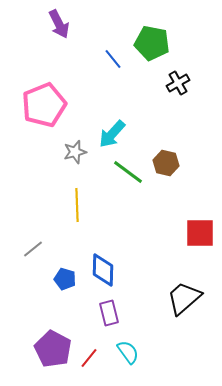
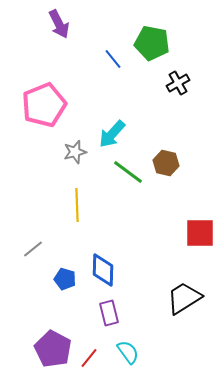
black trapezoid: rotated 9 degrees clockwise
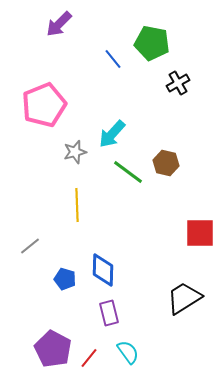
purple arrow: rotated 72 degrees clockwise
gray line: moved 3 px left, 3 px up
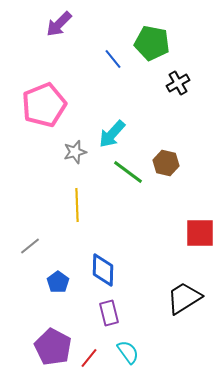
blue pentagon: moved 7 px left, 3 px down; rotated 20 degrees clockwise
purple pentagon: moved 2 px up
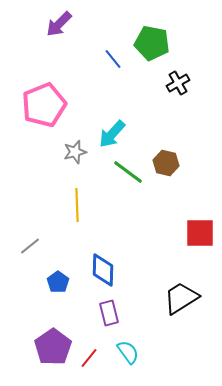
black trapezoid: moved 3 px left
purple pentagon: rotated 9 degrees clockwise
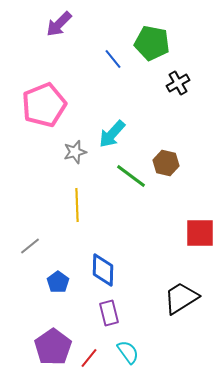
green line: moved 3 px right, 4 px down
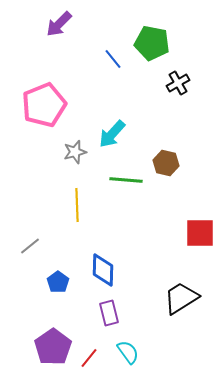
green line: moved 5 px left, 4 px down; rotated 32 degrees counterclockwise
